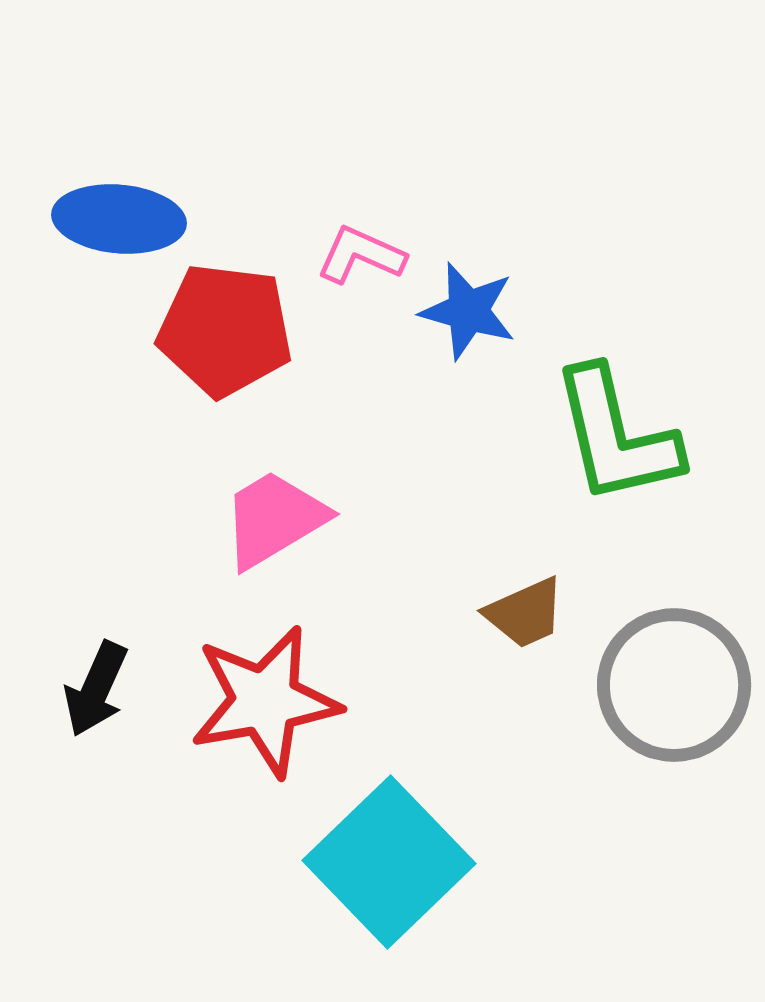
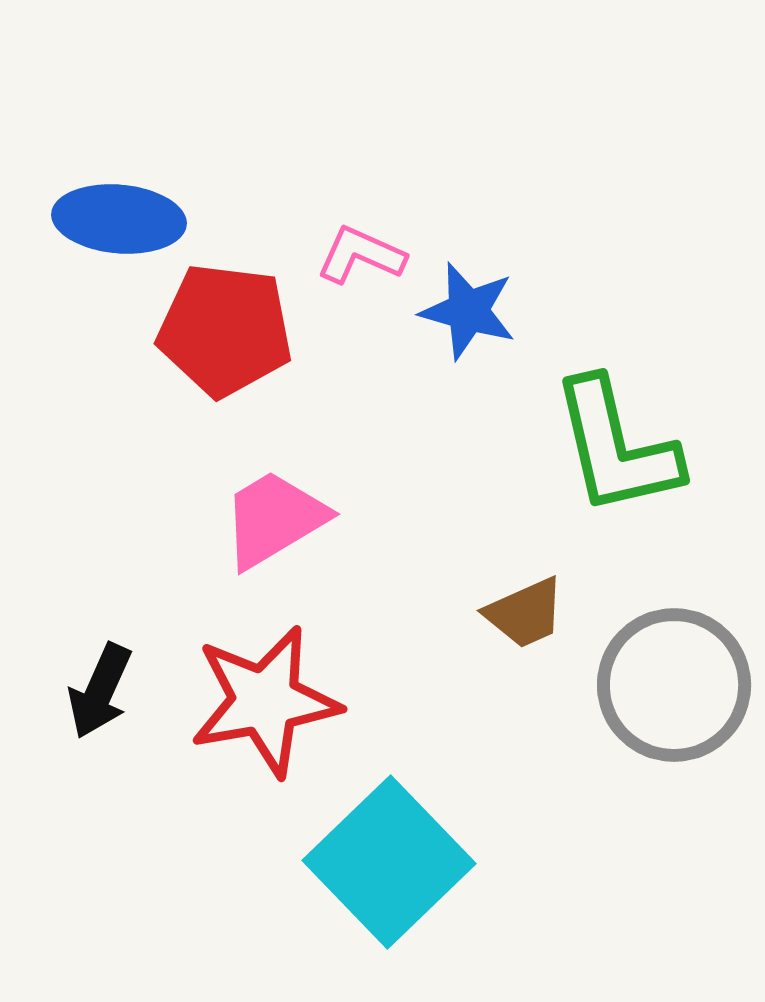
green L-shape: moved 11 px down
black arrow: moved 4 px right, 2 px down
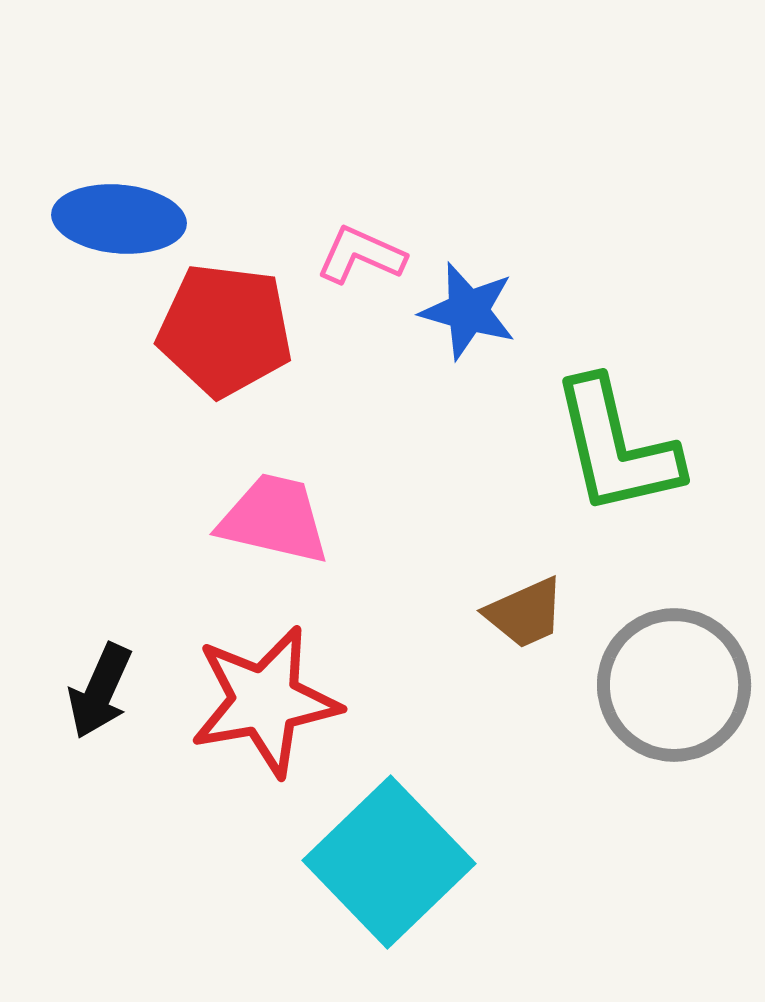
pink trapezoid: rotated 44 degrees clockwise
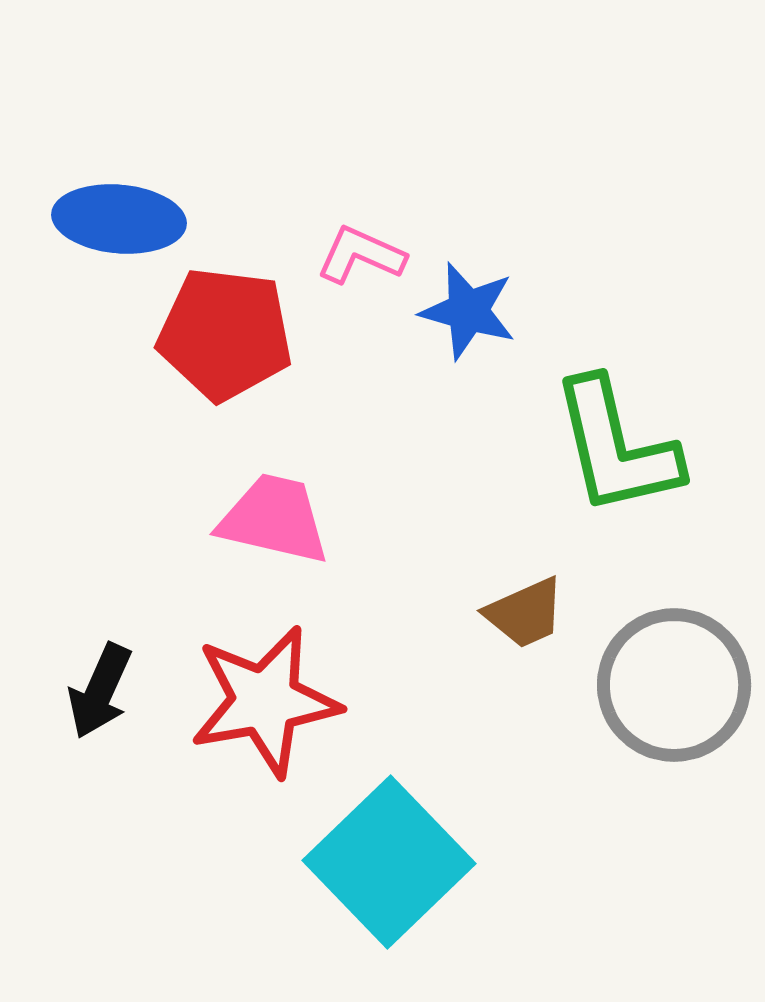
red pentagon: moved 4 px down
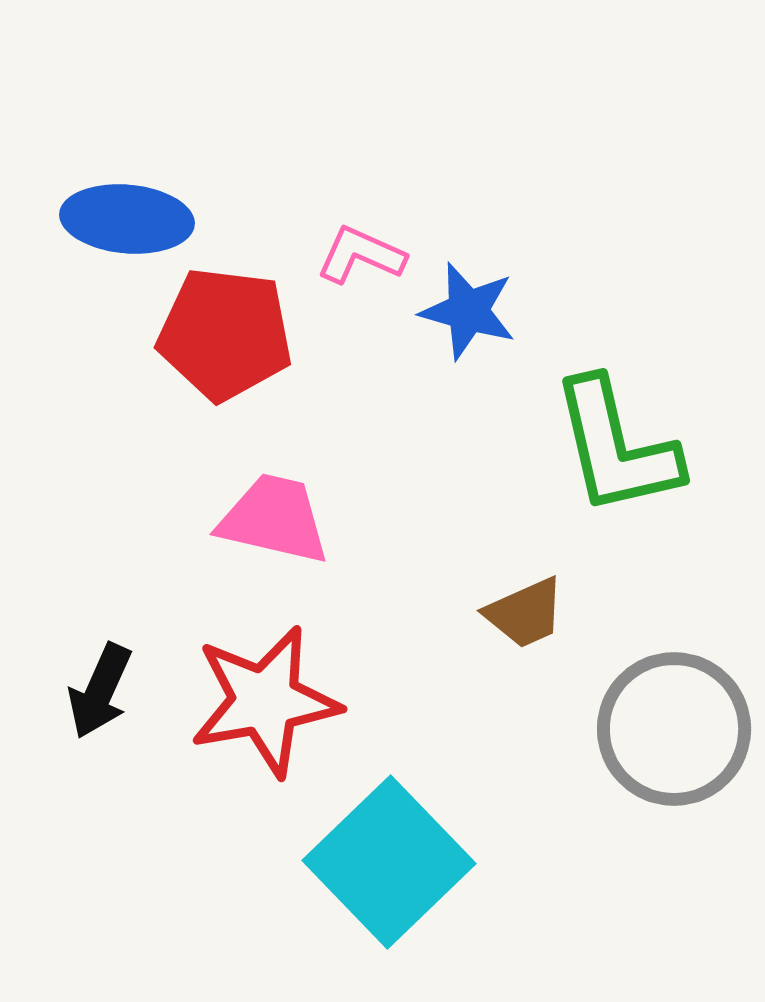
blue ellipse: moved 8 px right
gray circle: moved 44 px down
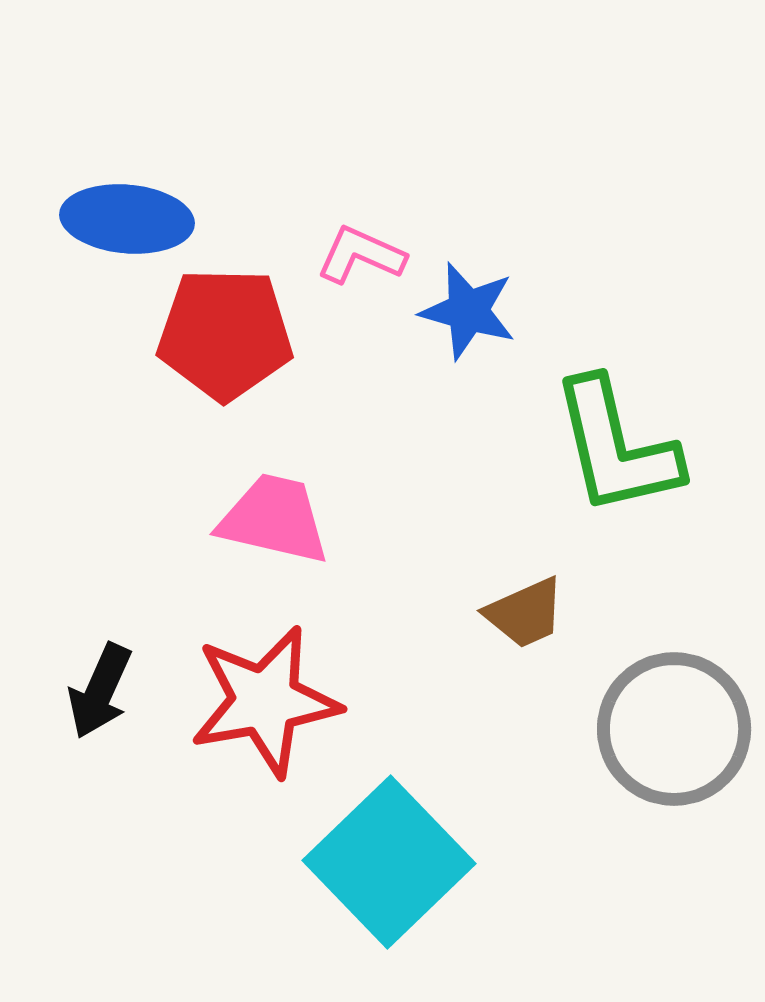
red pentagon: rotated 6 degrees counterclockwise
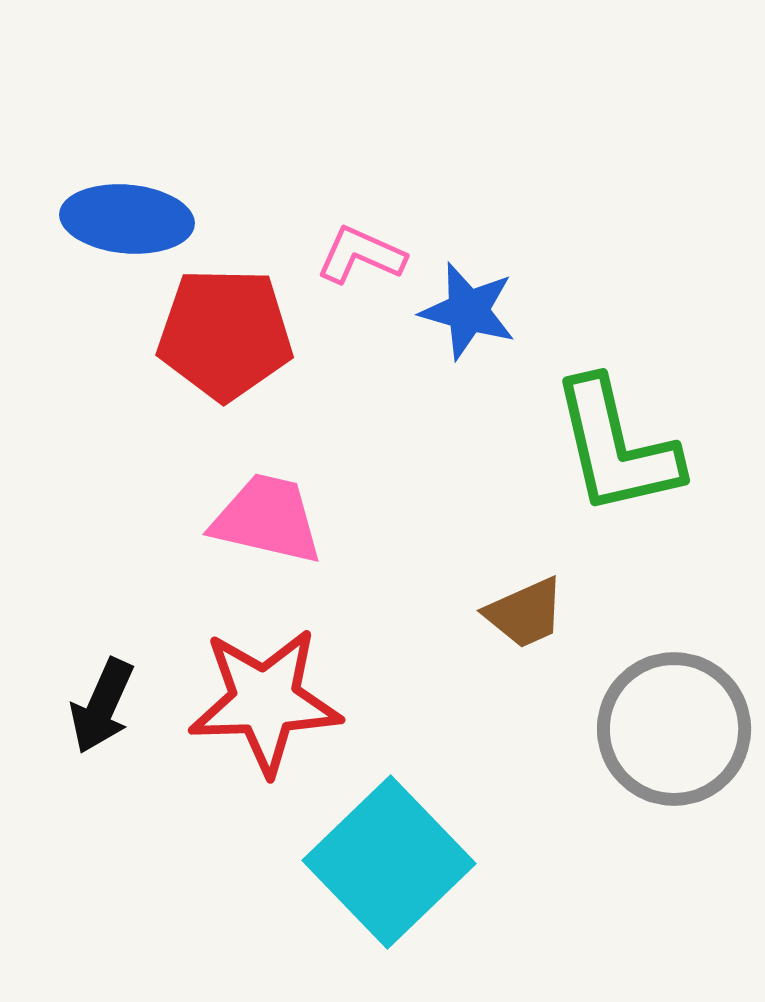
pink trapezoid: moved 7 px left
black arrow: moved 2 px right, 15 px down
red star: rotated 8 degrees clockwise
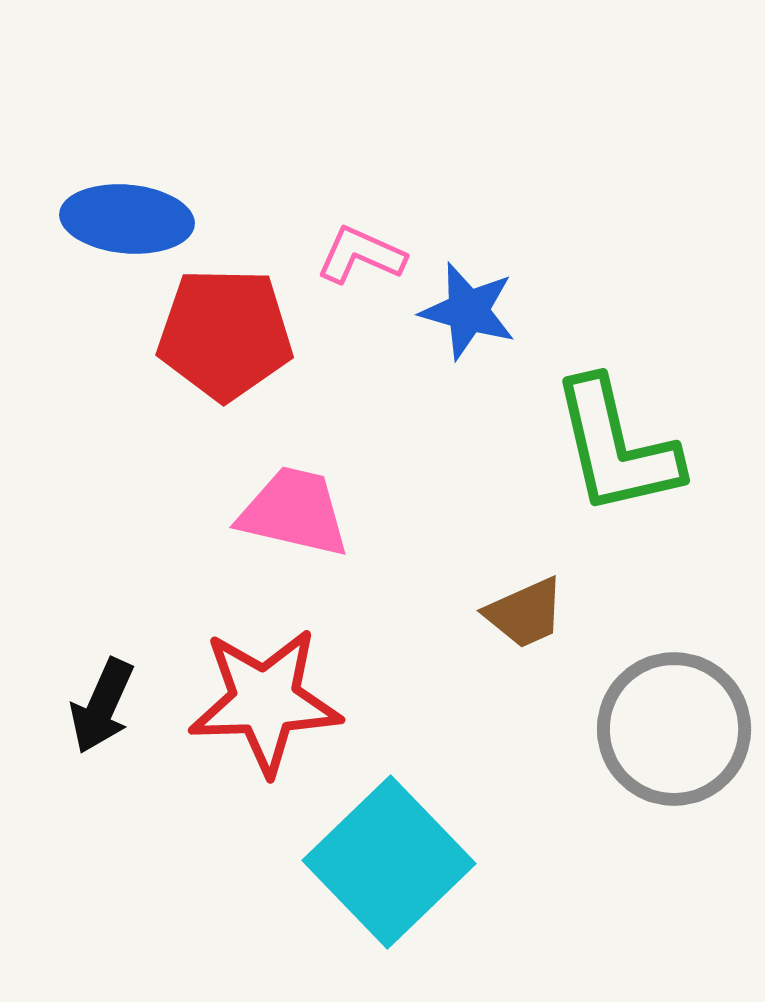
pink trapezoid: moved 27 px right, 7 px up
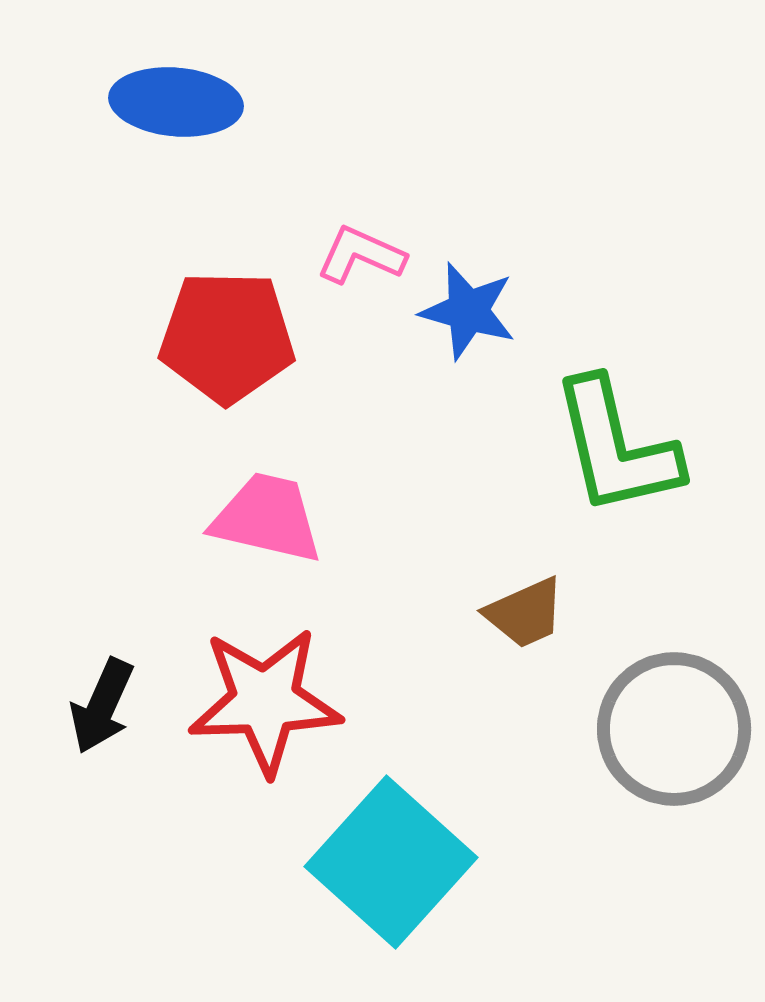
blue ellipse: moved 49 px right, 117 px up
red pentagon: moved 2 px right, 3 px down
pink trapezoid: moved 27 px left, 6 px down
cyan square: moved 2 px right; rotated 4 degrees counterclockwise
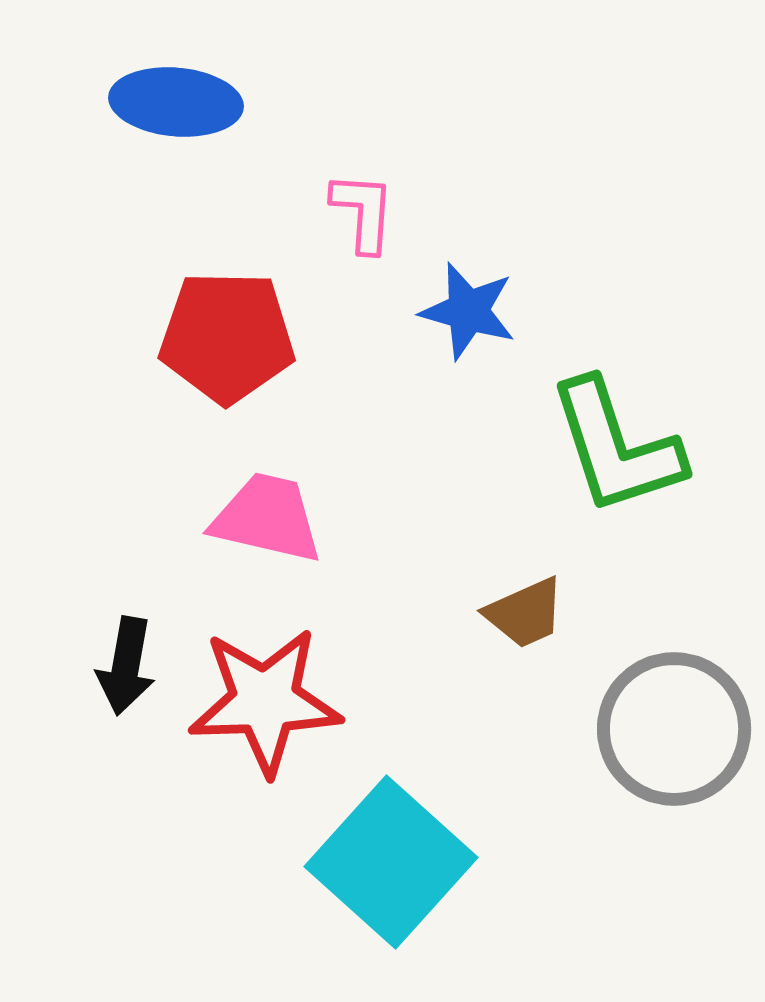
pink L-shape: moved 2 px right, 43 px up; rotated 70 degrees clockwise
green L-shape: rotated 5 degrees counterclockwise
black arrow: moved 24 px right, 40 px up; rotated 14 degrees counterclockwise
